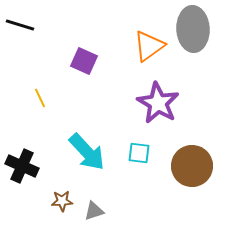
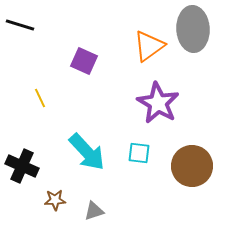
brown star: moved 7 px left, 1 px up
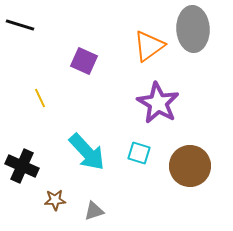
cyan square: rotated 10 degrees clockwise
brown circle: moved 2 px left
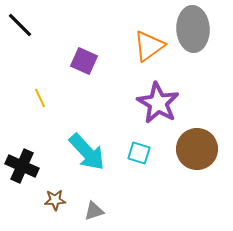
black line: rotated 28 degrees clockwise
brown circle: moved 7 px right, 17 px up
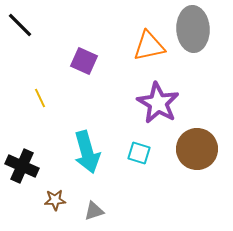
orange triangle: rotated 24 degrees clockwise
cyan arrow: rotated 27 degrees clockwise
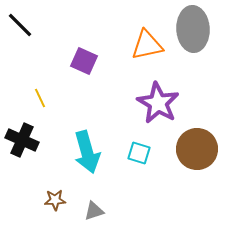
orange triangle: moved 2 px left, 1 px up
black cross: moved 26 px up
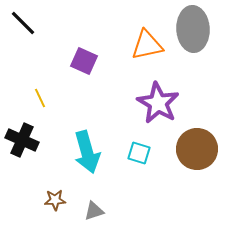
black line: moved 3 px right, 2 px up
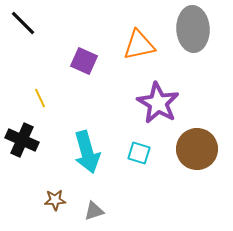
orange triangle: moved 8 px left
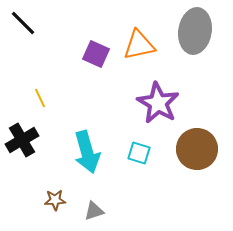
gray ellipse: moved 2 px right, 2 px down; rotated 12 degrees clockwise
purple square: moved 12 px right, 7 px up
black cross: rotated 36 degrees clockwise
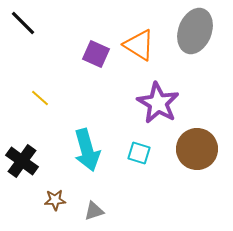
gray ellipse: rotated 12 degrees clockwise
orange triangle: rotated 44 degrees clockwise
yellow line: rotated 24 degrees counterclockwise
black cross: moved 21 px down; rotated 24 degrees counterclockwise
cyan arrow: moved 2 px up
